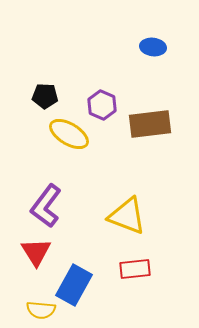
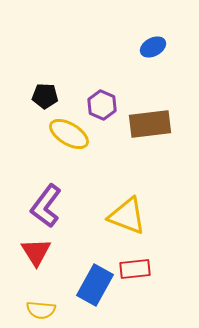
blue ellipse: rotated 35 degrees counterclockwise
blue rectangle: moved 21 px right
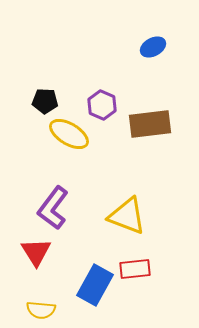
black pentagon: moved 5 px down
purple L-shape: moved 7 px right, 2 px down
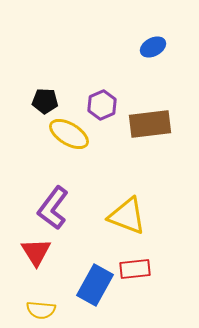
purple hexagon: rotated 12 degrees clockwise
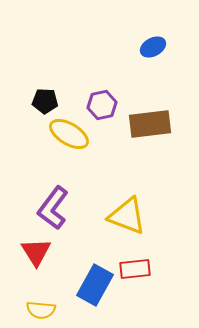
purple hexagon: rotated 12 degrees clockwise
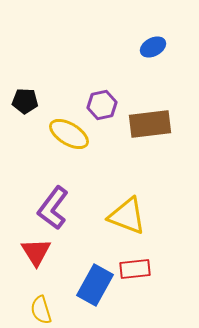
black pentagon: moved 20 px left
yellow semicircle: rotated 68 degrees clockwise
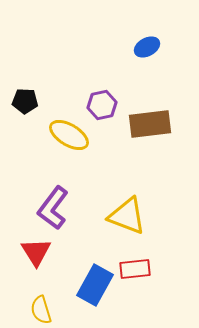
blue ellipse: moved 6 px left
yellow ellipse: moved 1 px down
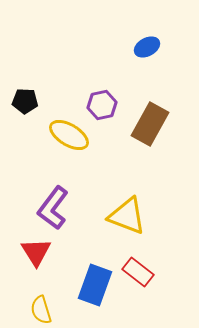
brown rectangle: rotated 54 degrees counterclockwise
red rectangle: moved 3 px right, 3 px down; rotated 44 degrees clockwise
blue rectangle: rotated 9 degrees counterclockwise
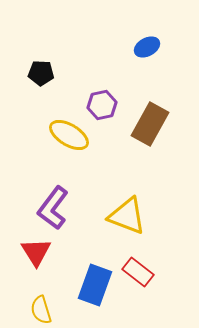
black pentagon: moved 16 px right, 28 px up
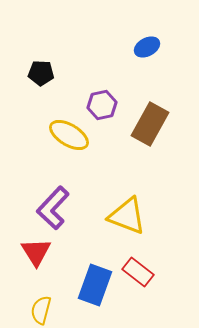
purple L-shape: rotated 6 degrees clockwise
yellow semicircle: rotated 32 degrees clockwise
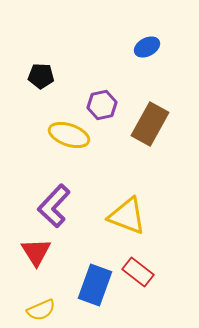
black pentagon: moved 3 px down
yellow ellipse: rotated 12 degrees counterclockwise
purple L-shape: moved 1 px right, 2 px up
yellow semicircle: rotated 128 degrees counterclockwise
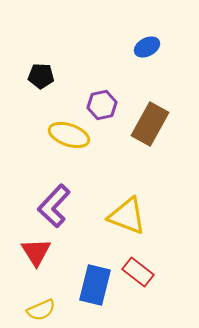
blue rectangle: rotated 6 degrees counterclockwise
